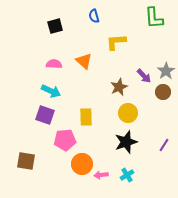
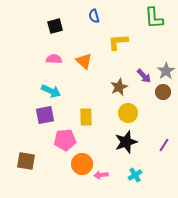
yellow L-shape: moved 2 px right
pink semicircle: moved 5 px up
purple square: rotated 30 degrees counterclockwise
cyan cross: moved 8 px right
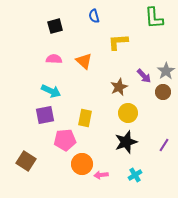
yellow rectangle: moved 1 px left, 1 px down; rotated 12 degrees clockwise
brown square: rotated 24 degrees clockwise
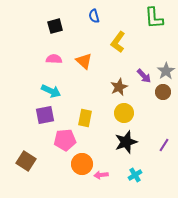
yellow L-shape: rotated 50 degrees counterclockwise
yellow circle: moved 4 px left
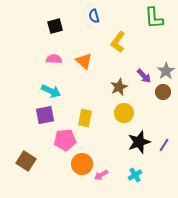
black star: moved 13 px right
pink arrow: rotated 24 degrees counterclockwise
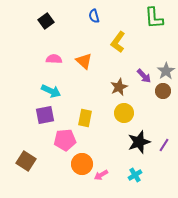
black square: moved 9 px left, 5 px up; rotated 21 degrees counterclockwise
brown circle: moved 1 px up
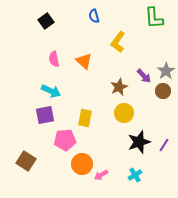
pink semicircle: rotated 105 degrees counterclockwise
